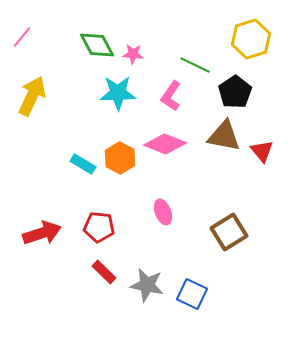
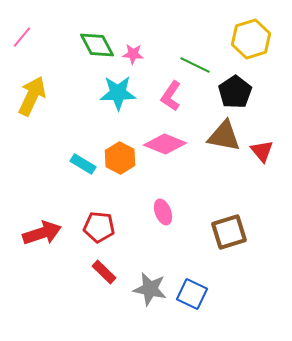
brown square: rotated 15 degrees clockwise
gray star: moved 3 px right, 4 px down
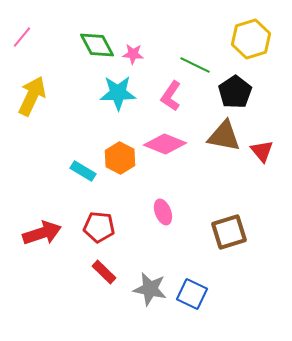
cyan rectangle: moved 7 px down
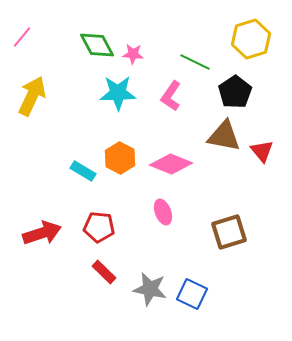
green line: moved 3 px up
pink diamond: moved 6 px right, 20 px down
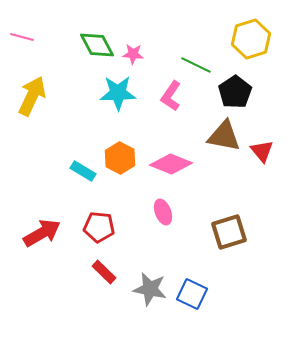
pink line: rotated 65 degrees clockwise
green line: moved 1 px right, 3 px down
red arrow: rotated 12 degrees counterclockwise
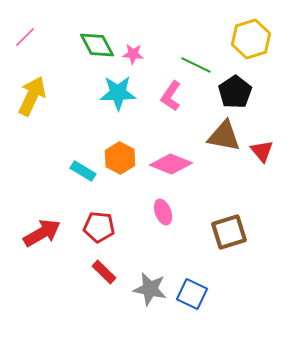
pink line: moved 3 px right; rotated 60 degrees counterclockwise
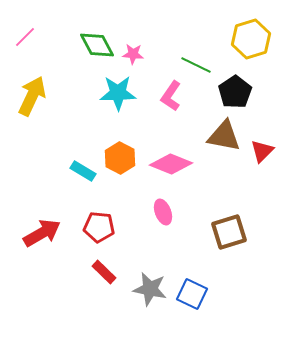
red triangle: rotated 25 degrees clockwise
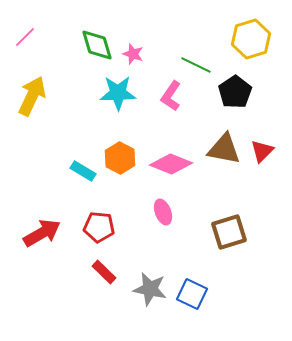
green diamond: rotated 12 degrees clockwise
pink star: rotated 15 degrees clockwise
brown triangle: moved 13 px down
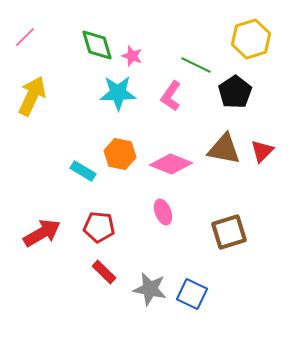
pink star: moved 1 px left, 2 px down
orange hexagon: moved 4 px up; rotated 16 degrees counterclockwise
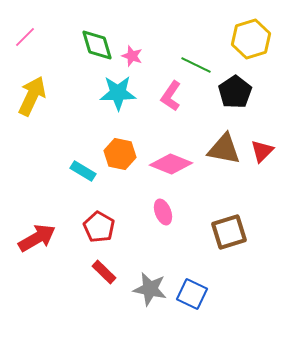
red pentagon: rotated 24 degrees clockwise
red arrow: moved 5 px left, 5 px down
